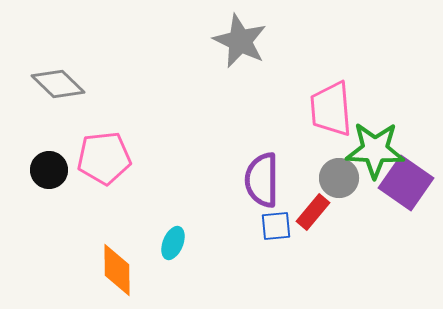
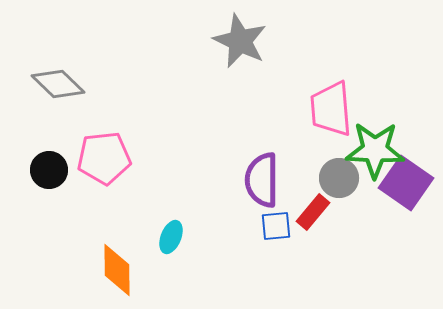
cyan ellipse: moved 2 px left, 6 px up
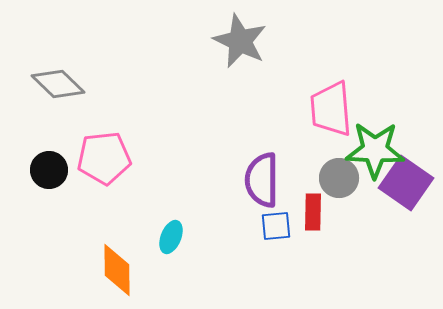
red rectangle: rotated 39 degrees counterclockwise
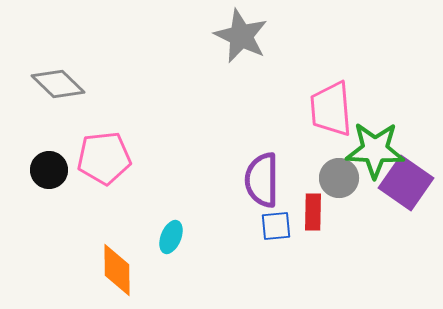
gray star: moved 1 px right, 5 px up
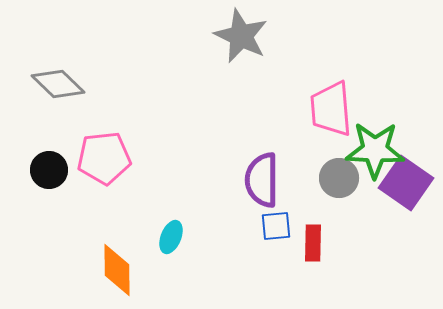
red rectangle: moved 31 px down
